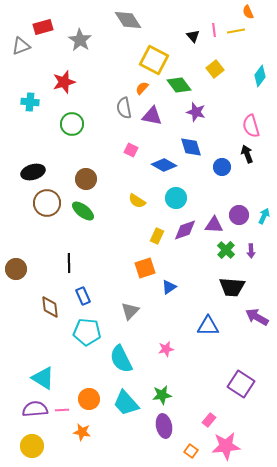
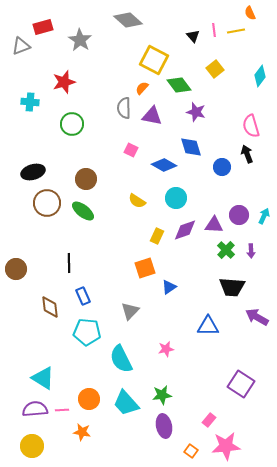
orange semicircle at (248, 12): moved 2 px right, 1 px down
gray diamond at (128, 20): rotated 16 degrees counterclockwise
gray semicircle at (124, 108): rotated 10 degrees clockwise
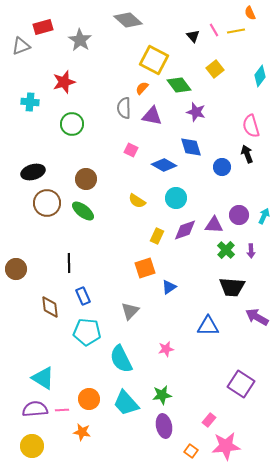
pink line at (214, 30): rotated 24 degrees counterclockwise
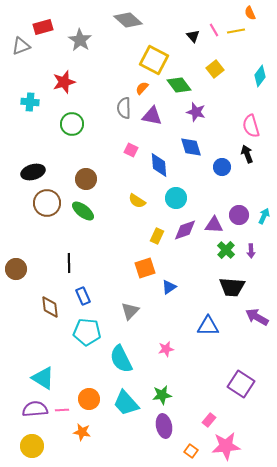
blue diamond at (164, 165): moved 5 px left; rotated 55 degrees clockwise
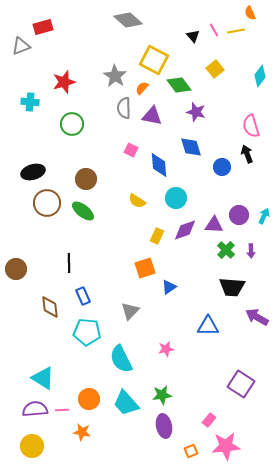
gray star at (80, 40): moved 35 px right, 36 px down
orange square at (191, 451): rotated 32 degrees clockwise
